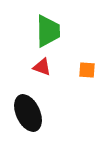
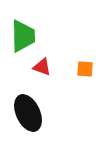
green trapezoid: moved 25 px left, 5 px down
orange square: moved 2 px left, 1 px up
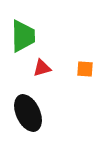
red triangle: moved 1 px down; rotated 36 degrees counterclockwise
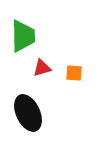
orange square: moved 11 px left, 4 px down
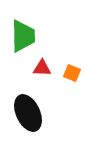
red triangle: rotated 18 degrees clockwise
orange square: moved 2 px left; rotated 18 degrees clockwise
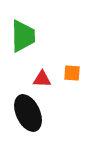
red triangle: moved 11 px down
orange square: rotated 18 degrees counterclockwise
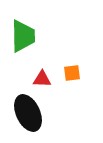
orange square: rotated 12 degrees counterclockwise
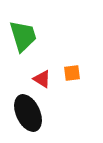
green trapezoid: rotated 16 degrees counterclockwise
red triangle: rotated 30 degrees clockwise
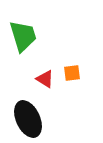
red triangle: moved 3 px right
black ellipse: moved 6 px down
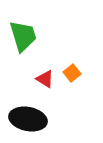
orange square: rotated 30 degrees counterclockwise
black ellipse: rotated 54 degrees counterclockwise
